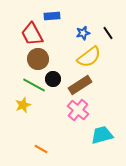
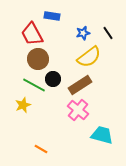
blue rectangle: rotated 14 degrees clockwise
cyan trapezoid: rotated 30 degrees clockwise
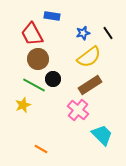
brown rectangle: moved 10 px right
cyan trapezoid: rotated 30 degrees clockwise
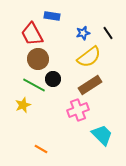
pink cross: rotated 30 degrees clockwise
